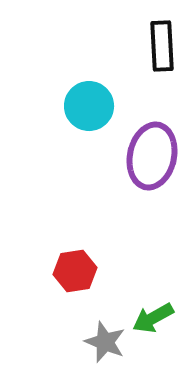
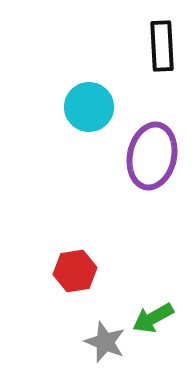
cyan circle: moved 1 px down
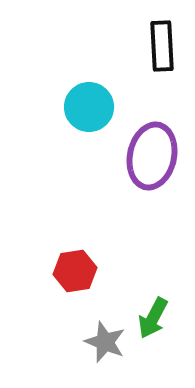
green arrow: rotated 33 degrees counterclockwise
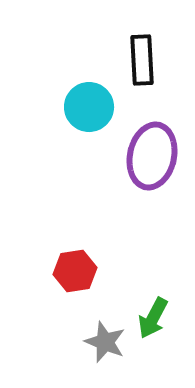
black rectangle: moved 20 px left, 14 px down
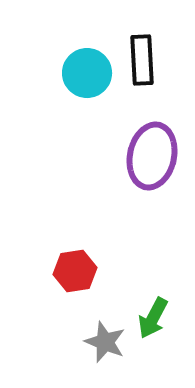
cyan circle: moved 2 px left, 34 px up
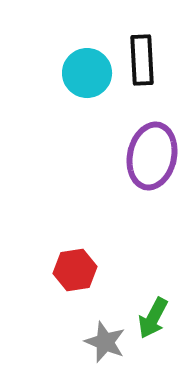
red hexagon: moved 1 px up
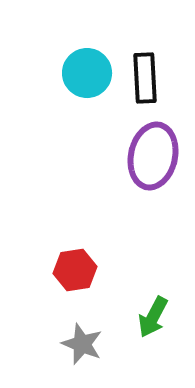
black rectangle: moved 3 px right, 18 px down
purple ellipse: moved 1 px right
green arrow: moved 1 px up
gray star: moved 23 px left, 2 px down
